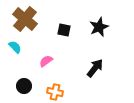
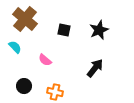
black star: moved 3 px down
pink semicircle: moved 1 px left, 1 px up; rotated 104 degrees counterclockwise
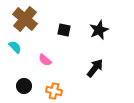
orange cross: moved 1 px left, 1 px up
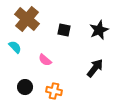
brown cross: moved 2 px right
black circle: moved 1 px right, 1 px down
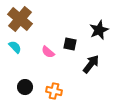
brown cross: moved 7 px left
black square: moved 6 px right, 14 px down
pink semicircle: moved 3 px right, 8 px up
black arrow: moved 4 px left, 4 px up
